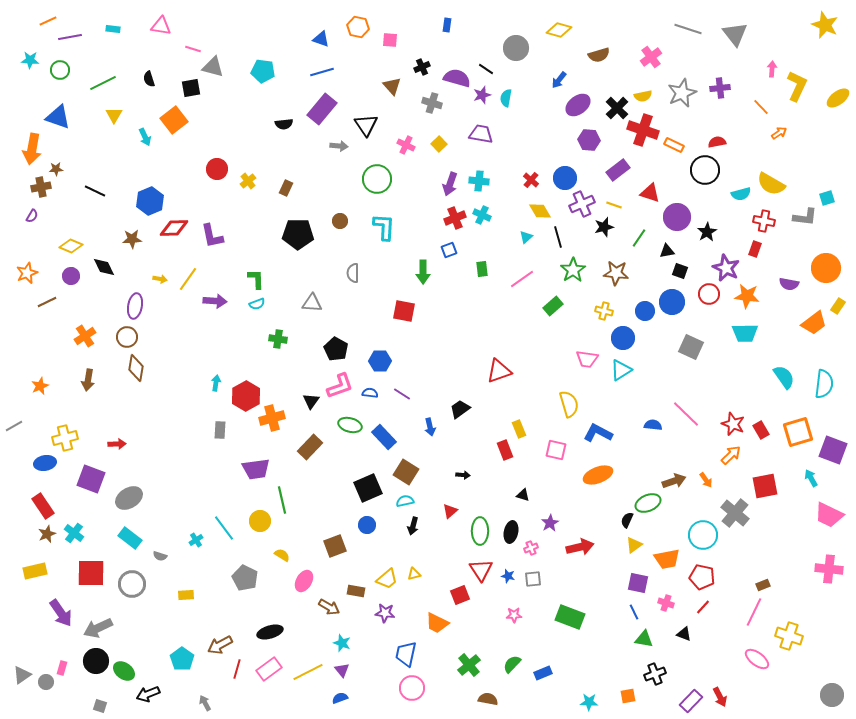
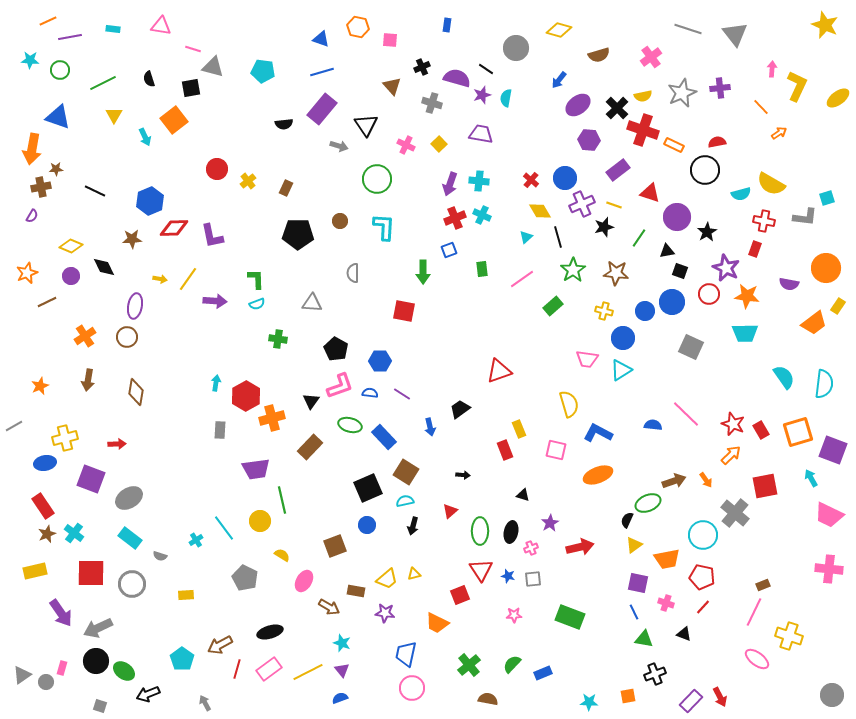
gray arrow at (339, 146): rotated 12 degrees clockwise
brown diamond at (136, 368): moved 24 px down
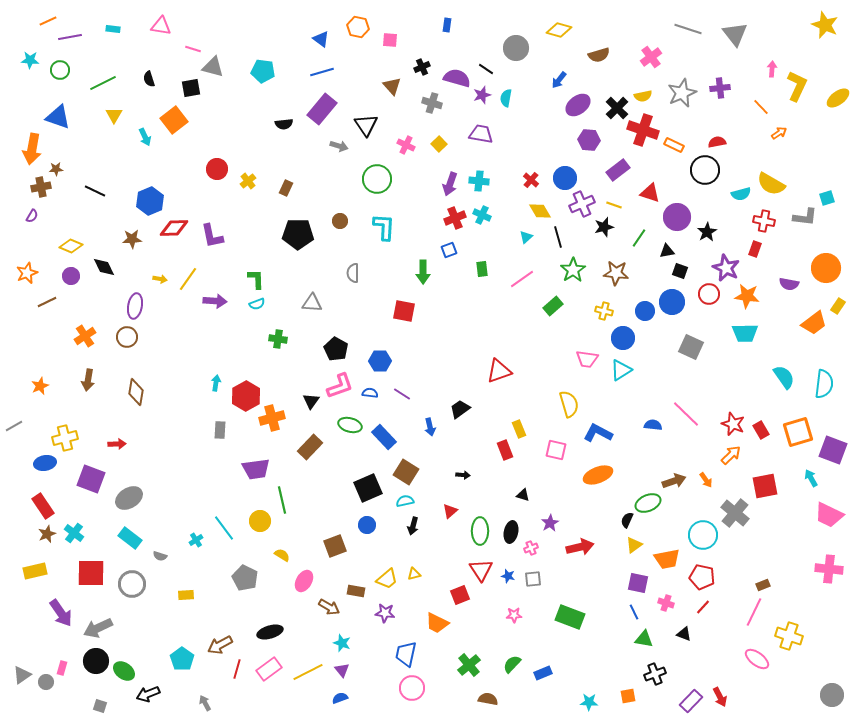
blue triangle at (321, 39): rotated 18 degrees clockwise
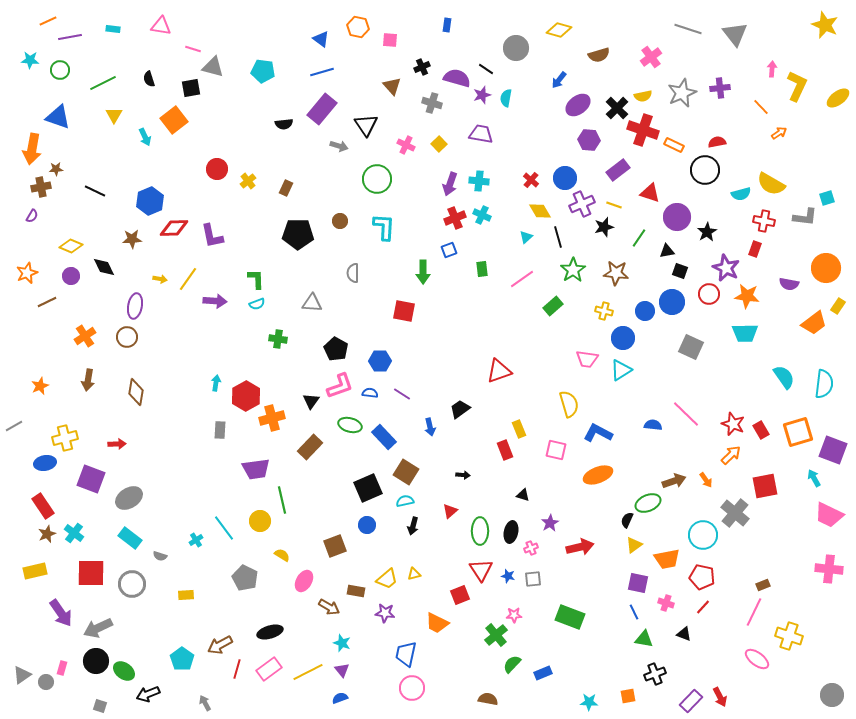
cyan arrow at (811, 478): moved 3 px right
green cross at (469, 665): moved 27 px right, 30 px up
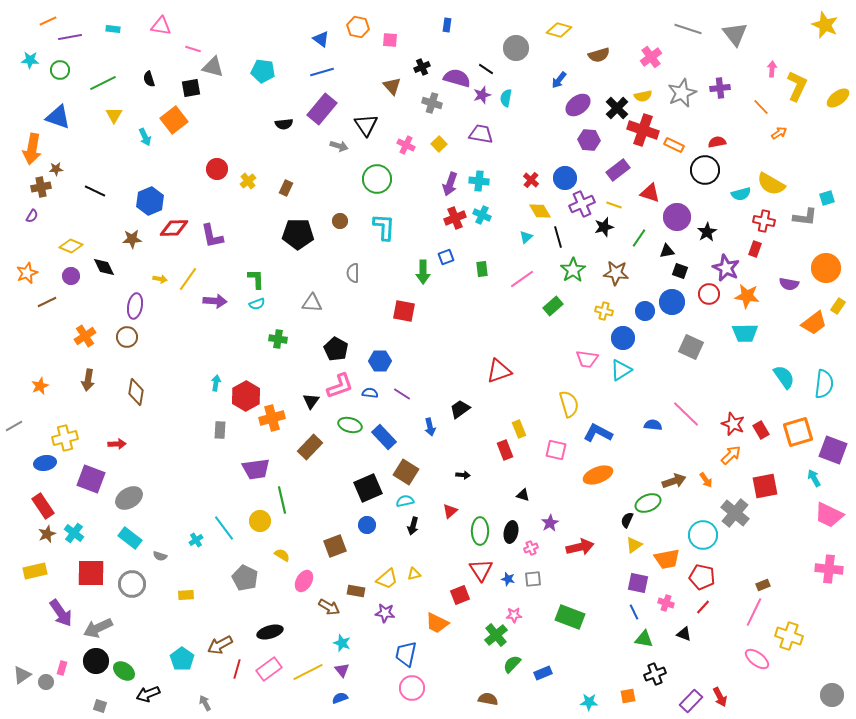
blue square at (449, 250): moved 3 px left, 7 px down
blue star at (508, 576): moved 3 px down
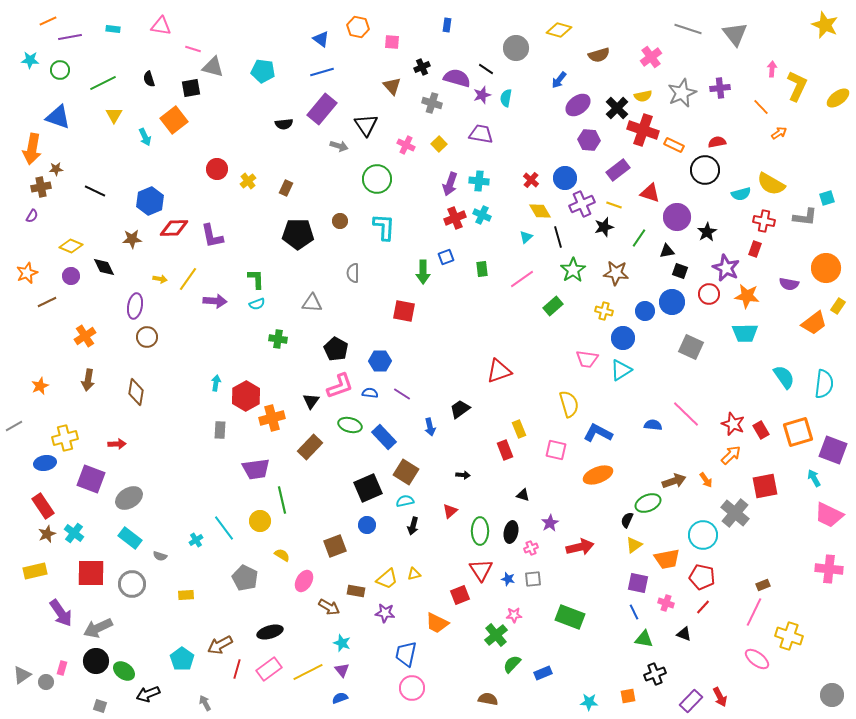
pink square at (390, 40): moved 2 px right, 2 px down
brown circle at (127, 337): moved 20 px right
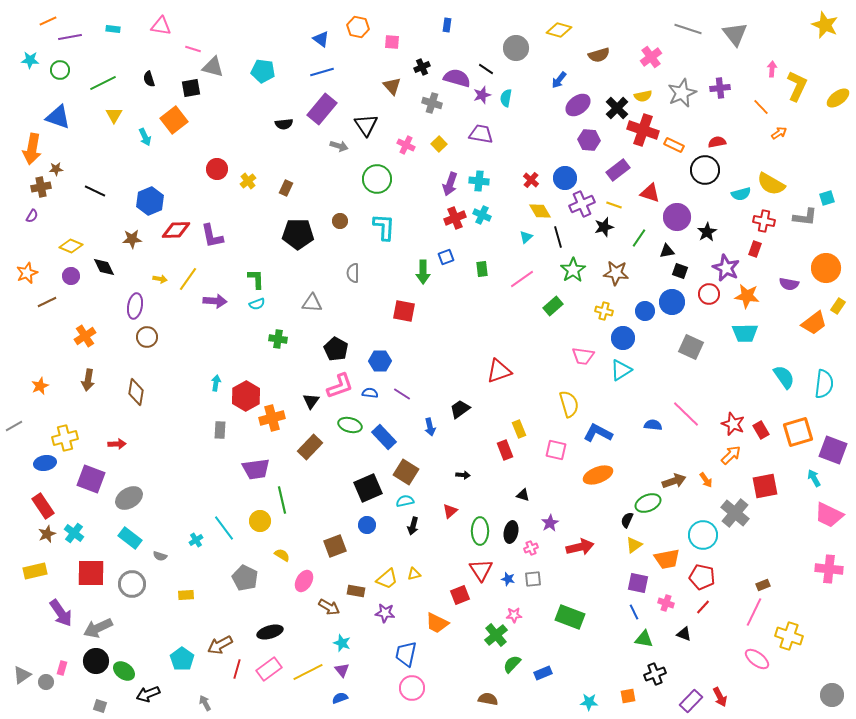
red diamond at (174, 228): moved 2 px right, 2 px down
pink trapezoid at (587, 359): moved 4 px left, 3 px up
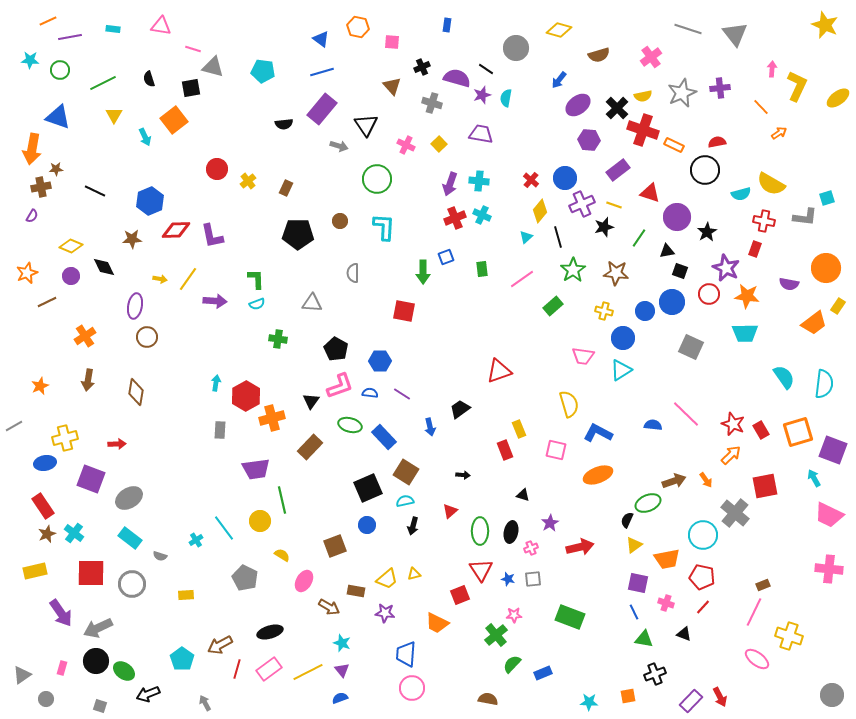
yellow diamond at (540, 211): rotated 70 degrees clockwise
blue trapezoid at (406, 654): rotated 8 degrees counterclockwise
gray circle at (46, 682): moved 17 px down
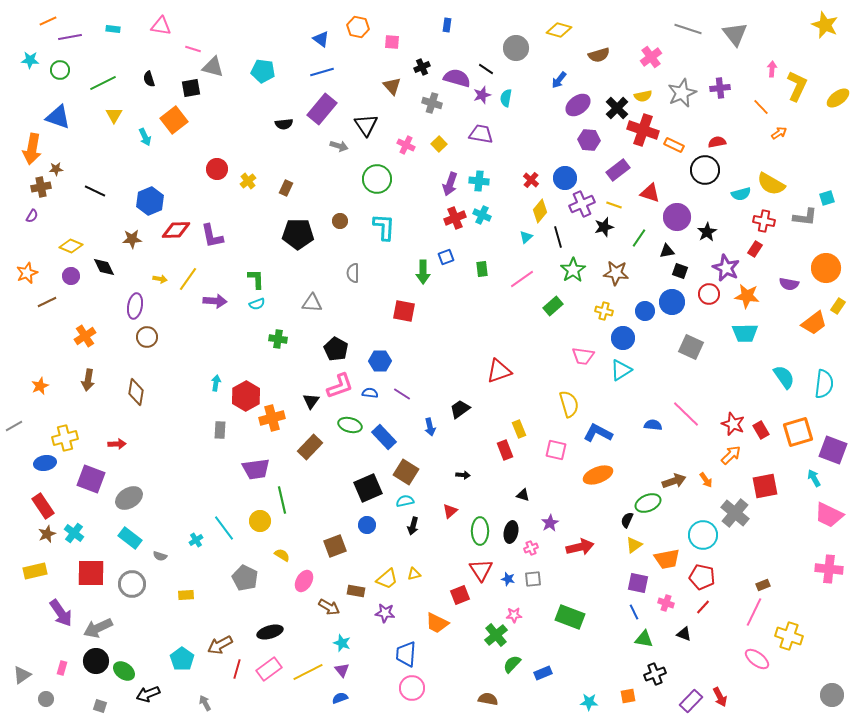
red rectangle at (755, 249): rotated 14 degrees clockwise
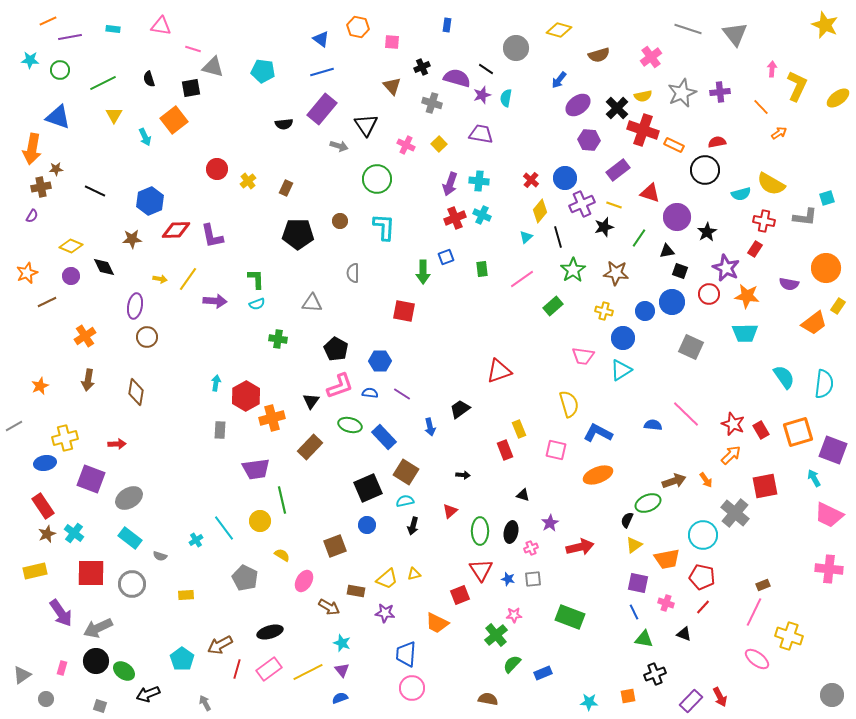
purple cross at (720, 88): moved 4 px down
